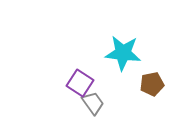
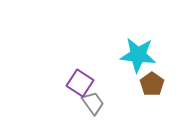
cyan star: moved 15 px right, 2 px down
brown pentagon: rotated 25 degrees counterclockwise
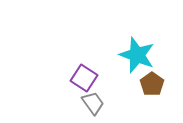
cyan star: moved 1 px left; rotated 15 degrees clockwise
purple square: moved 4 px right, 5 px up
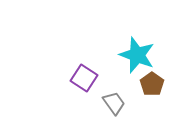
gray trapezoid: moved 21 px right
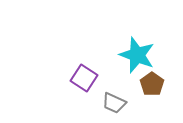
gray trapezoid: rotated 150 degrees clockwise
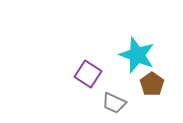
purple square: moved 4 px right, 4 px up
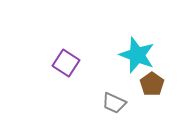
purple square: moved 22 px left, 11 px up
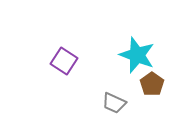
purple square: moved 2 px left, 2 px up
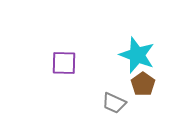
purple square: moved 2 px down; rotated 32 degrees counterclockwise
brown pentagon: moved 9 px left
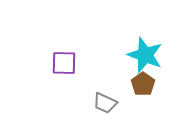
cyan star: moved 8 px right
gray trapezoid: moved 9 px left
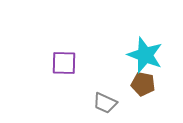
brown pentagon: rotated 25 degrees counterclockwise
